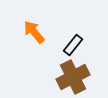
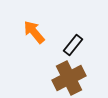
brown cross: moved 4 px left, 1 px down
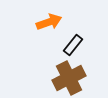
orange arrow: moved 15 px right, 10 px up; rotated 110 degrees clockwise
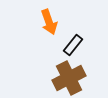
orange arrow: rotated 90 degrees clockwise
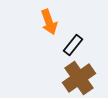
brown cross: moved 10 px right; rotated 8 degrees counterclockwise
